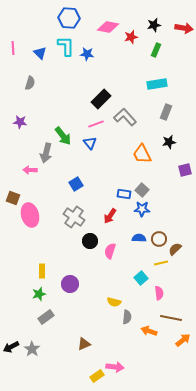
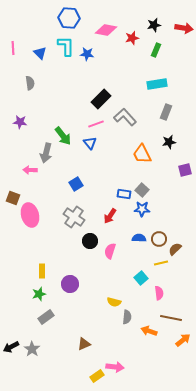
pink diamond at (108, 27): moved 2 px left, 3 px down
red star at (131, 37): moved 1 px right, 1 px down
gray semicircle at (30, 83): rotated 24 degrees counterclockwise
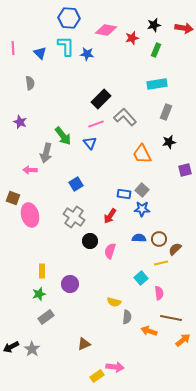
purple star at (20, 122): rotated 16 degrees clockwise
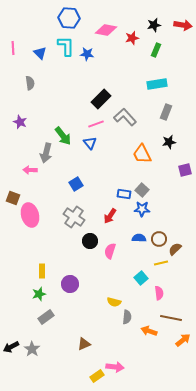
red arrow at (184, 28): moved 1 px left, 3 px up
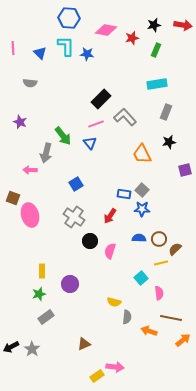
gray semicircle at (30, 83): rotated 104 degrees clockwise
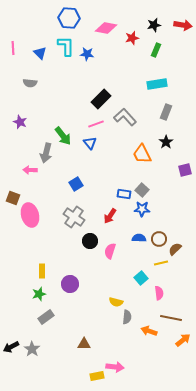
pink diamond at (106, 30): moved 2 px up
black star at (169, 142): moved 3 px left; rotated 24 degrees counterclockwise
yellow semicircle at (114, 302): moved 2 px right
brown triangle at (84, 344): rotated 24 degrees clockwise
yellow rectangle at (97, 376): rotated 24 degrees clockwise
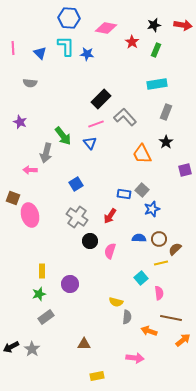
red star at (132, 38): moved 4 px down; rotated 24 degrees counterclockwise
blue star at (142, 209): moved 10 px right; rotated 21 degrees counterclockwise
gray cross at (74, 217): moved 3 px right
pink arrow at (115, 367): moved 20 px right, 9 px up
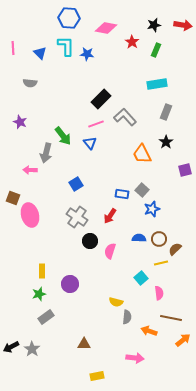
blue rectangle at (124, 194): moved 2 px left
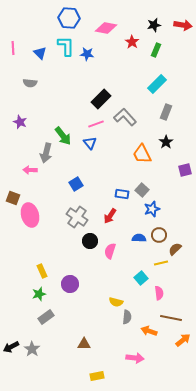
cyan rectangle at (157, 84): rotated 36 degrees counterclockwise
brown circle at (159, 239): moved 4 px up
yellow rectangle at (42, 271): rotated 24 degrees counterclockwise
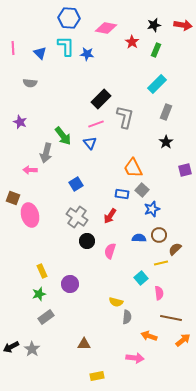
gray L-shape at (125, 117): rotated 55 degrees clockwise
orange trapezoid at (142, 154): moved 9 px left, 14 px down
black circle at (90, 241): moved 3 px left
orange arrow at (149, 331): moved 5 px down
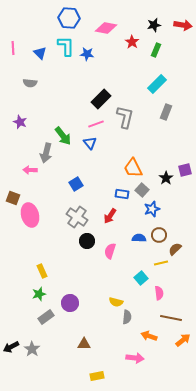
black star at (166, 142): moved 36 px down
purple circle at (70, 284): moved 19 px down
